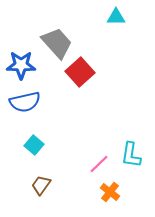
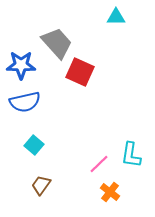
red square: rotated 24 degrees counterclockwise
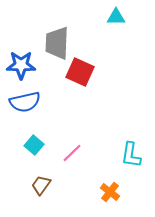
gray trapezoid: rotated 136 degrees counterclockwise
pink line: moved 27 px left, 11 px up
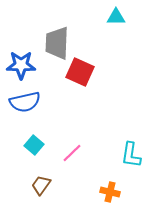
orange cross: rotated 24 degrees counterclockwise
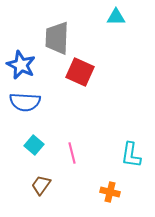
gray trapezoid: moved 5 px up
blue star: rotated 24 degrees clockwise
blue semicircle: rotated 16 degrees clockwise
pink line: rotated 60 degrees counterclockwise
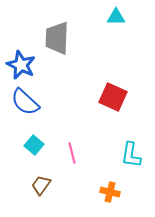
red square: moved 33 px right, 25 px down
blue semicircle: rotated 40 degrees clockwise
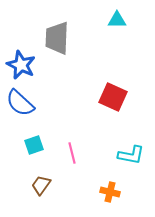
cyan triangle: moved 1 px right, 3 px down
blue semicircle: moved 5 px left, 1 px down
cyan square: rotated 30 degrees clockwise
cyan L-shape: rotated 88 degrees counterclockwise
